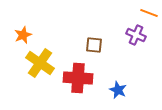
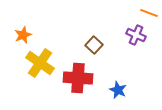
brown square: rotated 36 degrees clockwise
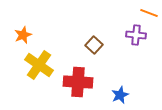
purple cross: rotated 18 degrees counterclockwise
yellow cross: moved 1 px left, 2 px down
red cross: moved 4 px down
blue star: moved 2 px right, 5 px down; rotated 24 degrees clockwise
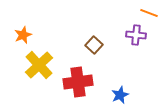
yellow cross: rotated 12 degrees clockwise
red cross: rotated 12 degrees counterclockwise
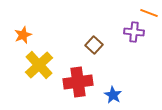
purple cross: moved 2 px left, 3 px up
blue star: moved 7 px left; rotated 18 degrees counterclockwise
